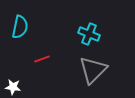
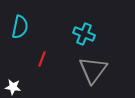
cyan cross: moved 5 px left
red line: rotated 49 degrees counterclockwise
gray triangle: rotated 8 degrees counterclockwise
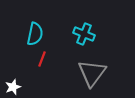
cyan semicircle: moved 15 px right, 7 px down
gray triangle: moved 1 px left, 3 px down
white star: rotated 28 degrees counterclockwise
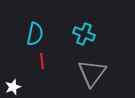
red line: moved 2 px down; rotated 28 degrees counterclockwise
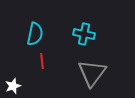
cyan cross: rotated 10 degrees counterclockwise
white star: moved 1 px up
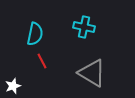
cyan cross: moved 7 px up
red line: rotated 21 degrees counterclockwise
gray triangle: rotated 36 degrees counterclockwise
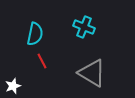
cyan cross: rotated 10 degrees clockwise
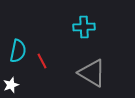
cyan cross: rotated 25 degrees counterclockwise
cyan semicircle: moved 17 px left, 17 px down
white star: moved 2 px left, 1 px up
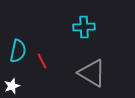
white star: moved 1 px right, 1 px down
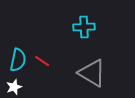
cyan semicircle: moved 9 px down
red line: rotated 28 degrees counterclockwise
white star: moved 2 px right, 1 px down
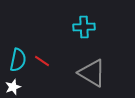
white star: moved 1 px left
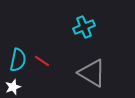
cyan cross: rotated 20 degrees counterclockwise
